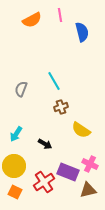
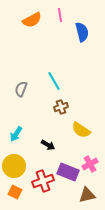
black arrow: moved 3 px right, 1 px down
pink cross: rotated 35 degrees clockwise
red cross: moved 1 px left, 1 px up; rotated 15 degrees clockwise
brown triangle: moved 1 px left, 5 px down
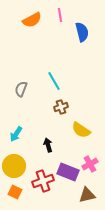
black arrow: rotated 136 degrees counterclockwise
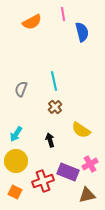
pink line: moved 3 px right, 1 px up
orange semicircle: moved 2 px down
cyan line: rotated 18 degrees clockwise
brown cross: moved 6 px left; rotated 24 degrees counterclockwise
black arrow: moved 2 px right, 5 px up
yellow circle: moved 2 px right, 5 px up
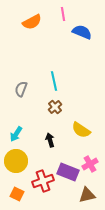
blue semicircle: rotated 54 degrees counterclockwise
orange square: moved 2 px right, 2 px down
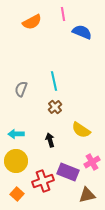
cyan arrow: rotated 56 degrees clockwise
pink cross: moved 2 px right, 2 px up
orange square: rotated 16 degrees clockwise
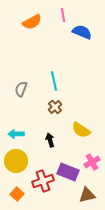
pink line: moved 1 px down
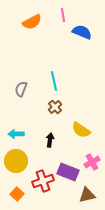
black arrow: rotated 24 degrees clockwise
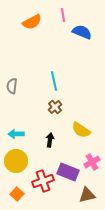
gray semicircle: moved 9 px left, 3 px up; rotated 14 degrees counterclockwise
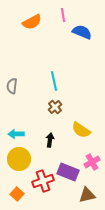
yellow circle: moved 3 px right, 2 px up
